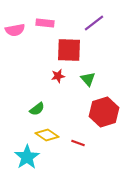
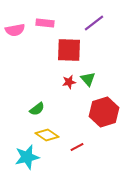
red star: moved 11 px right, 6 px down
red line: moved 1 px left, 4 px down; rotated 48 degrees counterclockwise
cyan star: rotated 20 degrees clockwise
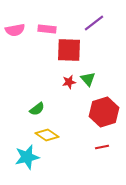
pink rectangle: moved 2 px right, 6 px down
red line: moved 25 px right; rotated 16 degrees clockwise
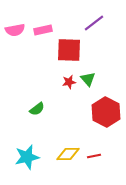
pink rectangle: moved 4 px left, 1 px down; rotated 18 degrees counterclockwise
red hexagon: moved 2 px right; rotated 16 degrees counterclockwise
yellow diamond: moved 21 px right, 19 px down; rotated 35 degrees counterclockwise
red line: moved 8 px left, 9 px down
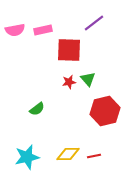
red hexagon: moved 1 px left, 1 px up; rotated 20 degrees clockwise
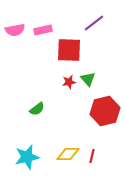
red line: moved 2 px left; rotated 64 degrees counterclockwise
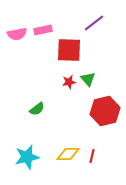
pink semicircle: moved 2 px right, 4 px down
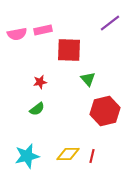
purple line: moved 16 px right
red star: moved 29 px left
cyan star: moved 1 px up
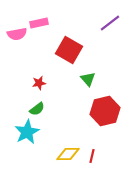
pink rectangle: moved 4 px left, 7 px up
red square: rotated 28 degrees clockwise
red star: moved 1 px left, 1 px down
cyan star: moved 24 px up; rotated 15 degrees counterclockwise
